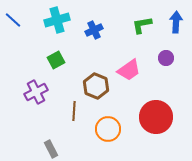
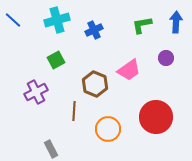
brown hexagon: moved 1 px left, 2 px up
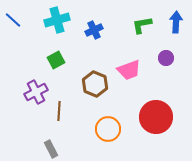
pink trapezoid: rotated 15 degrees clockwise
brown line: moved 15 px left
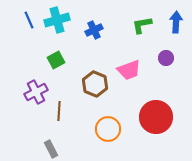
blue line: moved 16 px right; rotated 24 degrees clockwise
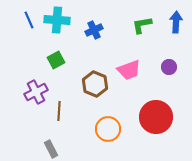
cyan cross: rotated 20 degrees clockwise
purple circle: moved 3 px right, 9 px down
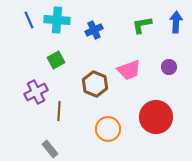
gray rectangle: moved 1 px left; rotated 12 degrees counterclockwise
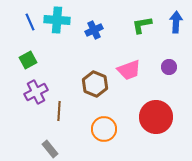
blue line: moved 1 px right, 2 px down
green square: moved 28 px left
orange circle: moved 4 px left
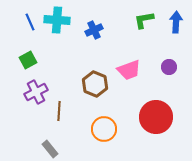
green L-shape: moved 2 px right, 5 px up
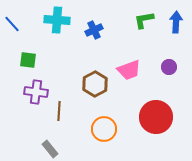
blue line: moved 18 px left, 2 px down; rotated 18 degrees counterclockwise
green square: rotated 36 degrees clockwise
brown hexagon: rotated 10 degrees clockwise
purple cross: rotated 35 degrees clockwise
